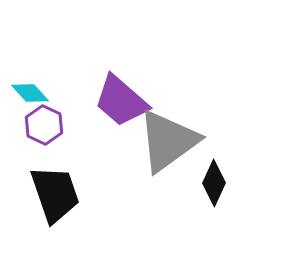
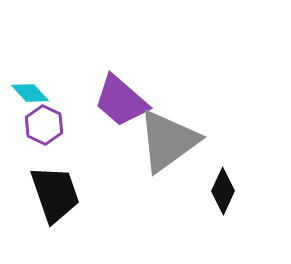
black diamond: moved 9 px right, 8 px down
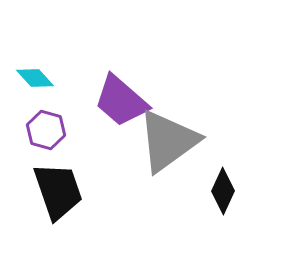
cyan diamond: moved 5 px right, 15 px up
purple hexagon: moved 2 px right, 5 px down; rotated 9 degrees counterclockwise
black trapezoid: moved 3 px right, 3 px up
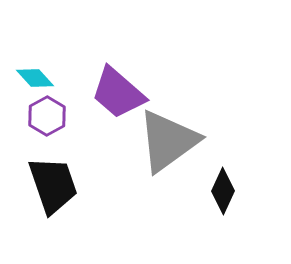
purple trapezoid: moved 3 px left, 8 px up
purple hexagon: moved 1 px right, 14 px up; rotated 15 degrees clockwise
black trapezoid: moved 5 px left, 6 px up
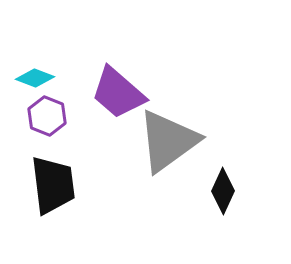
cyan diamond: rotated 27 degrees counterclockwise
purple hexagon: rotated 9 degrees counterclockwise
black trapezoid: rotated 12 degrees clockwise
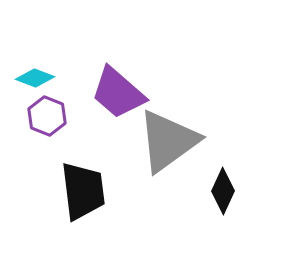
black trapezoid: moved 30 px right, 6 px down
